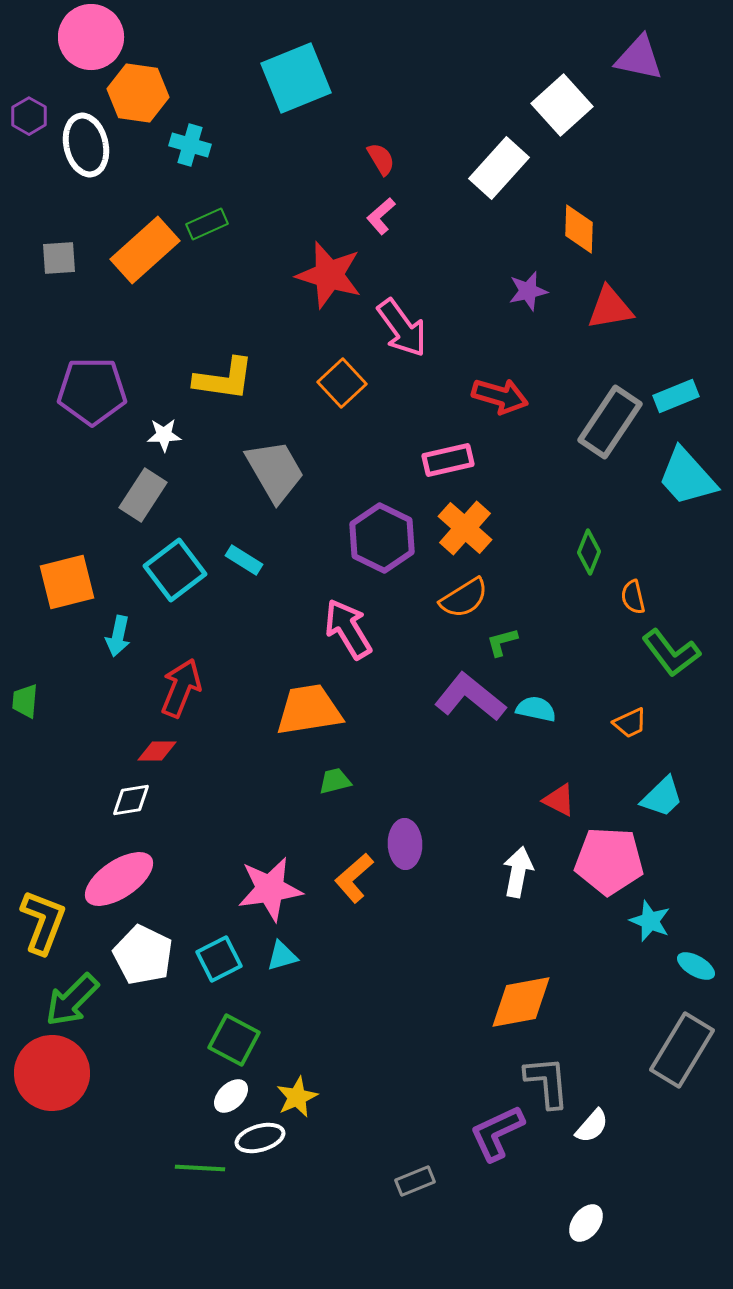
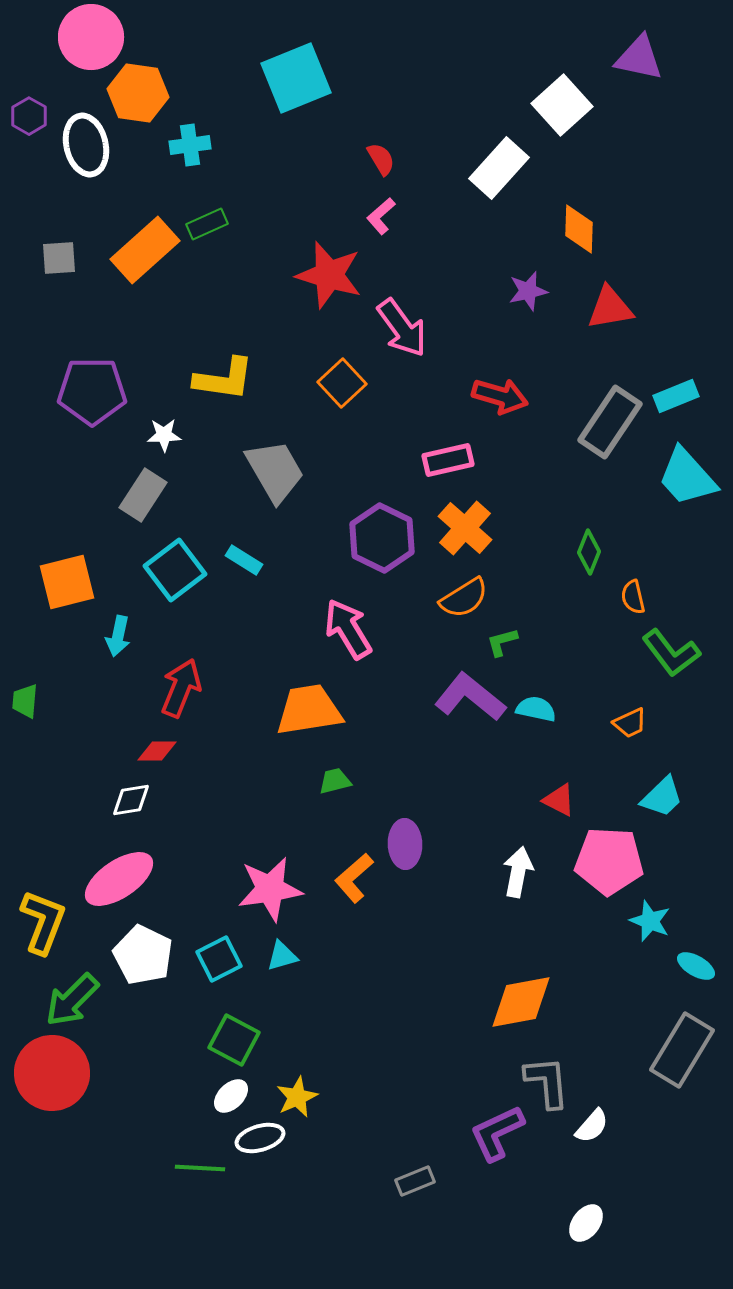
cyan cross at (190, 145): rotated 24 degrees counterclockwise
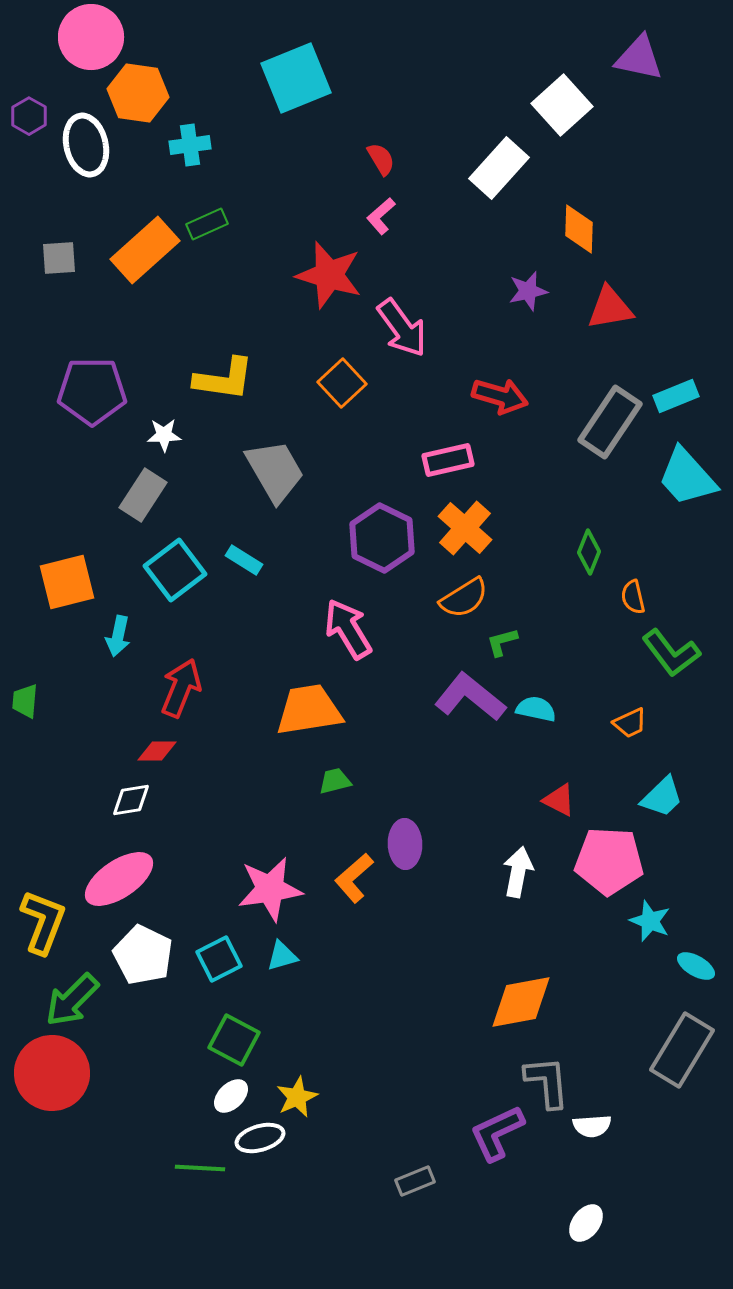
white semicircle at (592, 1126): rotated 45 degrees clockwise
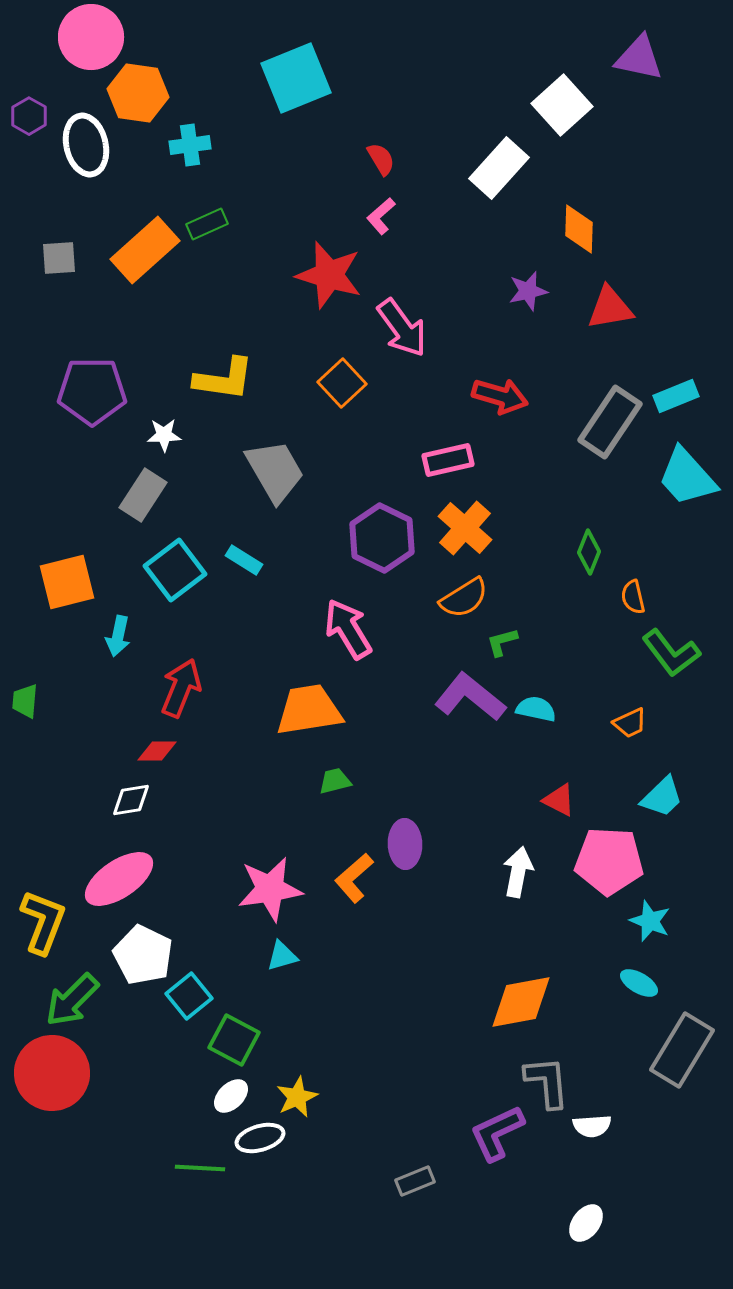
cyan square at (219, 959): moved 30 px left, 37 px down; rotated 12 degrees counterclockwise
cyan ellipse at (696, 966): moved 57 px left, 17 px down
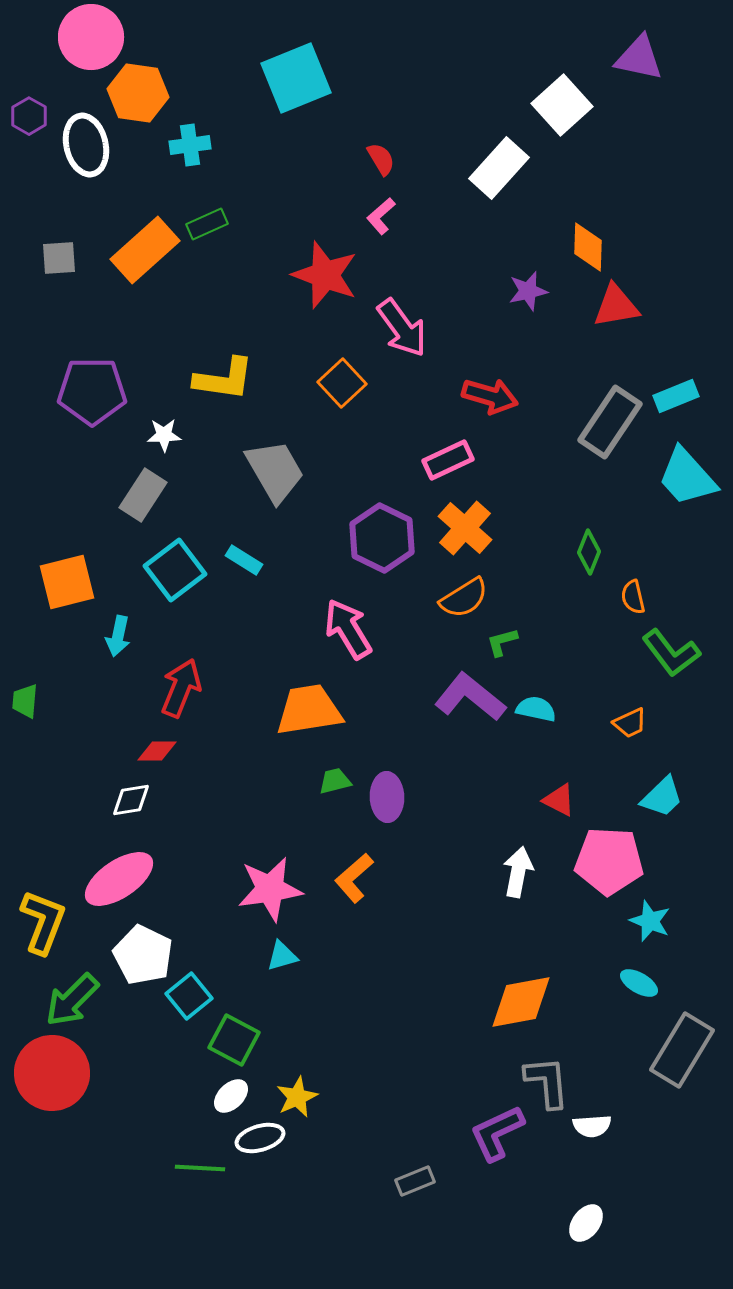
orange diamond at (579, 229): moved 9 px right, 18 px down
red star at (329, 275): moved 4 px left; rotated 4 degrees clockwise
red triangle at (610, 308): moved 6 px right, 2 px up
red arrow at (500, 396): moved 10 px left
pink rectangle at (448, 460): rotated 12 degrees counterclockwise
purple ellipse at (405, 844): moved 18 px left, 47 px up
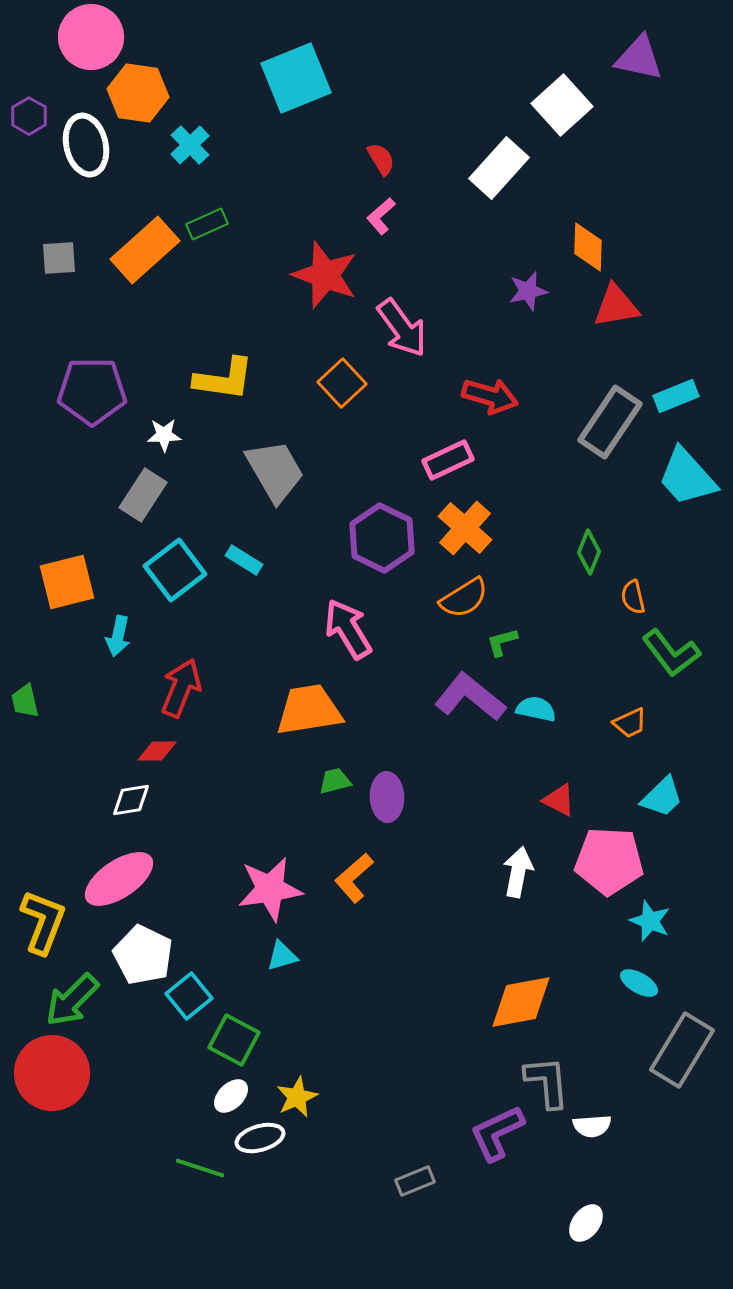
cyan cross at (190, 145): rotated 36 degrees counterclockwise
green trapezoid at (25, 701): rotated 18 degrees counterclockwise
green line at (200, 1168): rotated 15 degrees clockwise
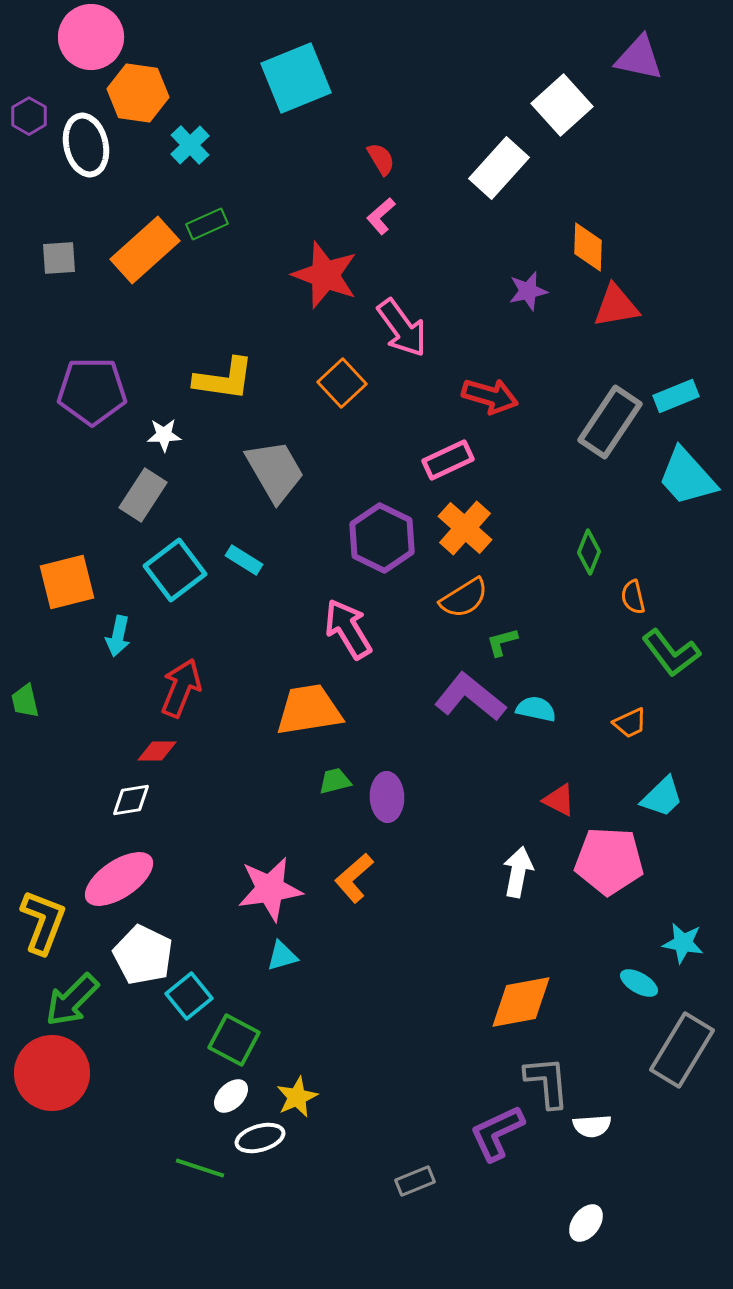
cyan star at (650, 921): moved 33 px right, 22 px down; rotated 12 degrees counterclockwise
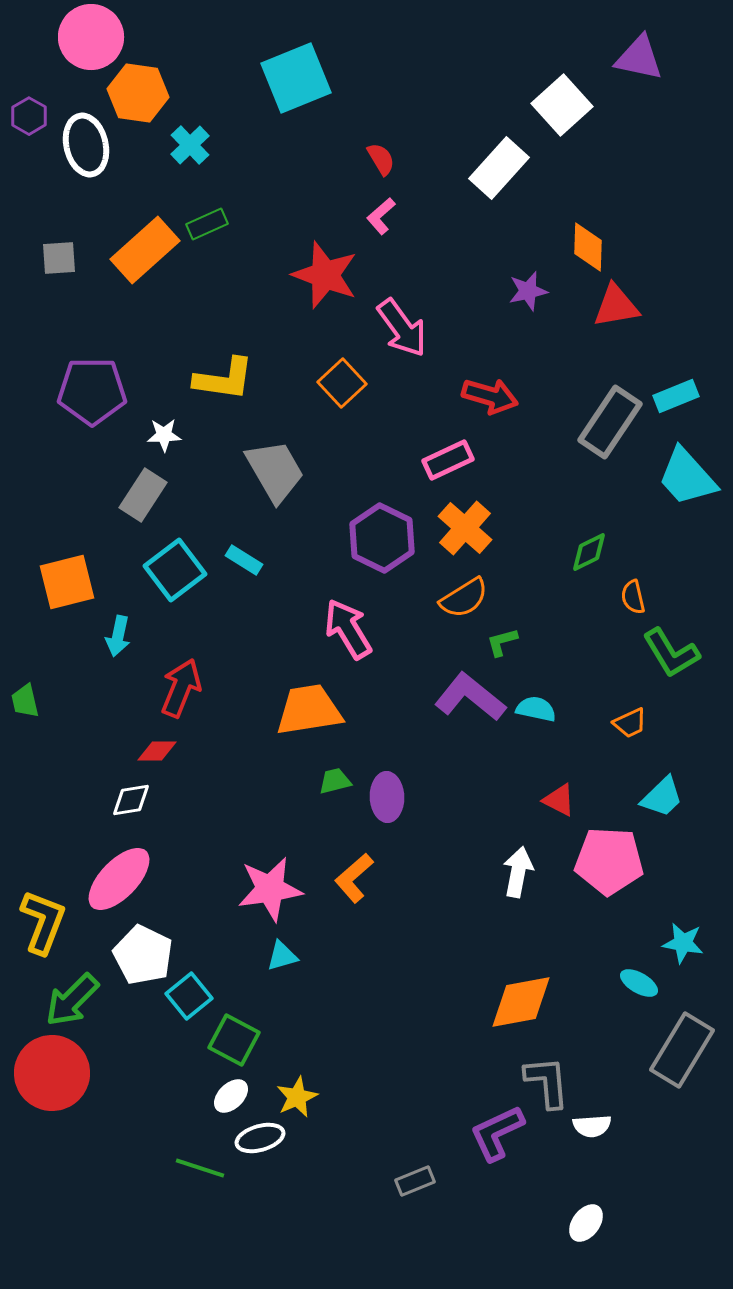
green diamond at (589, 552): rotated 42 degrees clockwise
green L-shape at (671, 653): rotated 6 degrees clockwise
pink ellipse at (119, 879): rotated 12 degrees counterclockwise
